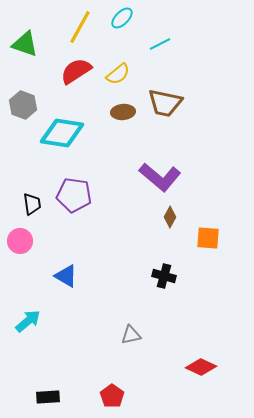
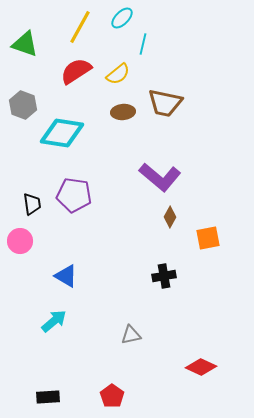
cyan line: moved 17 px left; rotated 50 degrees counterclockwise
orange square: rotated 15 degrees counterclockwise
black cross: rotated 25 degrees counterclockwise
cyan arrow: moved 26 px right
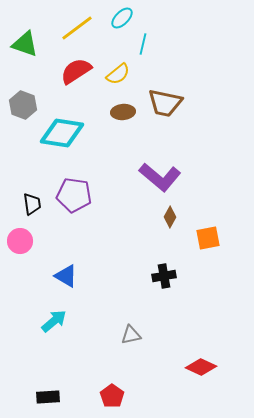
yellow line: moved 3 px left, 1 px down; rotated 24 degrees clockwise
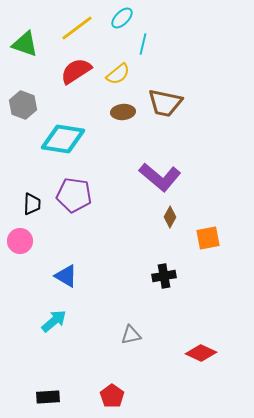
cyan diamond: moved 1 px right, 6 px down
black trapezoid: rotated 10 degrees clockwise
red diamond: moved 14 px up
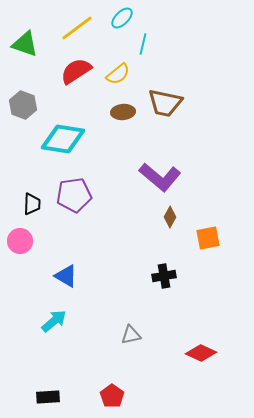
purple pentagon: rotated 16 degrees counterclockwise
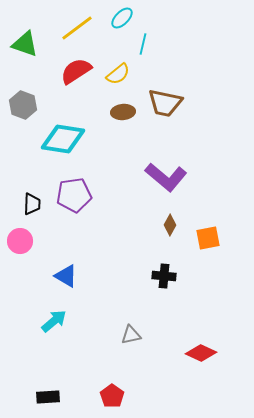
purple L-shape: moved 6 px right
brown diamond: moved 8 px down
black cross: rotated 15 degrees clockwise
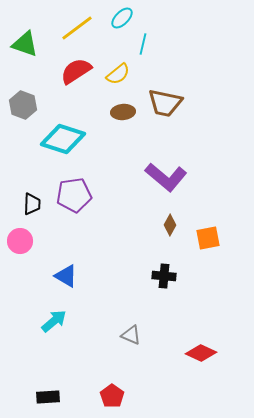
cyan diamond: rotated 9 degrees clockwise
gray triangle: rotated 35 degrees clockwise
